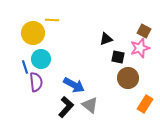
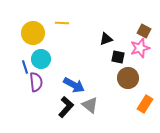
yellow line: moved 10 px right, 3 px down
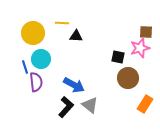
brown square: moved 2 px right, 1 px down; rotated 24 degrees counterclockwise
black triangle: moved 30 px left, 3 px up; rotated 24 degrees clockwise
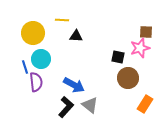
yellow line: moved 3 px up
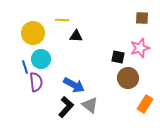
brown square: moved 4 px left, 14 px up
